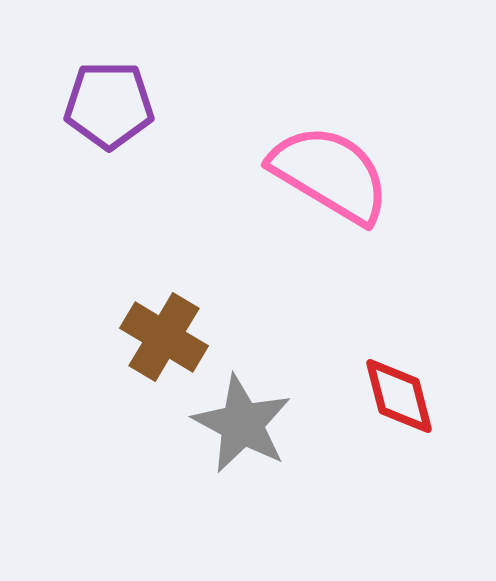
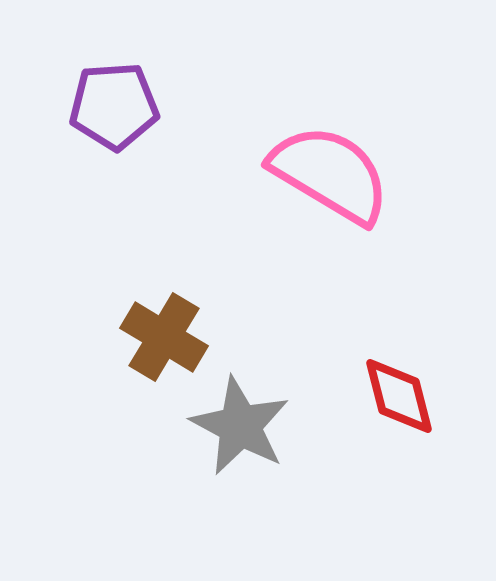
purple pentagon: moved 5 px right, 1 px down; rotated 4 degrees counterclockwise
gray star: moved 2 px left, 2 px down
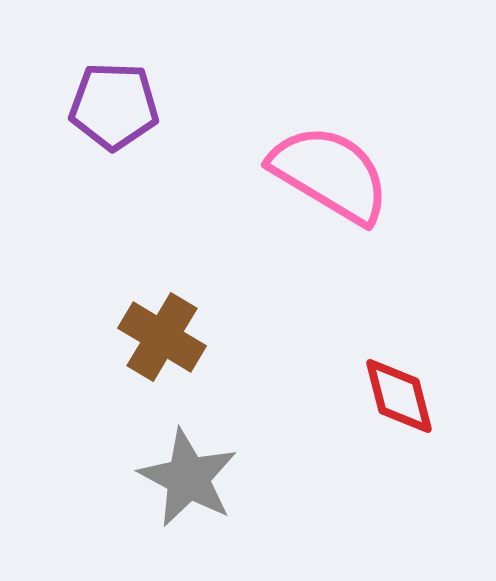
purple pentagon: rotated 6 degrees clockwise
brown cross: moved 2 px left
gray star: moved 52 px left, 52 px down
